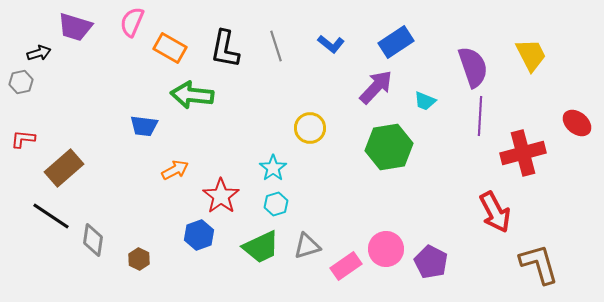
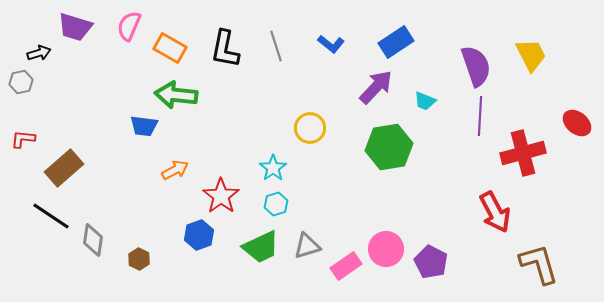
pink semicircle: moved 3 px left, 4 px down
purple semicircle: moved 3 px right, 1 px up
green arrow: moved 16 px left
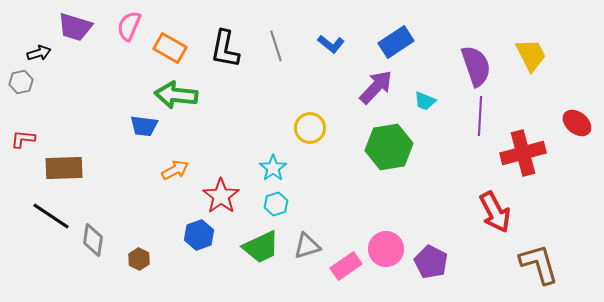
brown rectangle: rotated 39 degrees clockwise
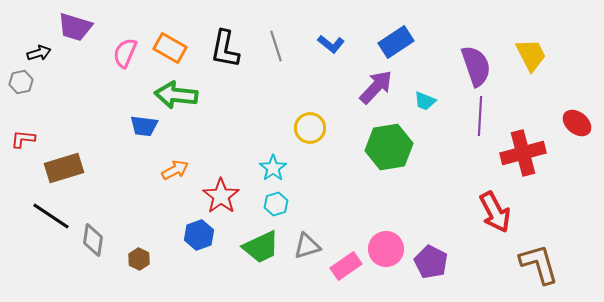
pink semicircle: moved 4 px left, 27 px down
brown rectangle: rotated 15 degrees counterclockwise
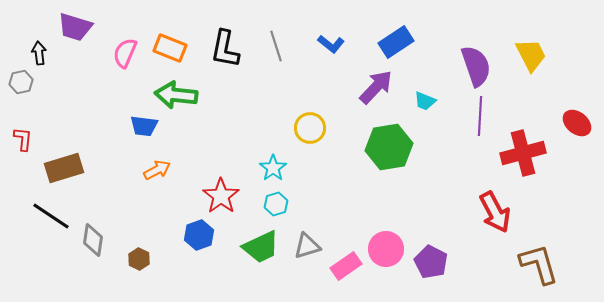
orange rectangle: rotated 8 degrees counterclockwise
black arrow: rotated 80 degrees counterclockwise
red L-shape: rotated 90 degrees clockwise
orange arrow: moved 18 px left
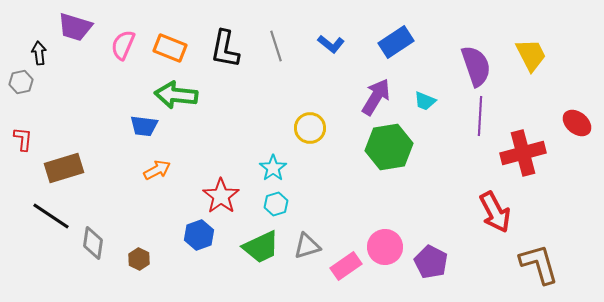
pink semicircle: moved 2 px left, 8 px up
purple arrow: moved 10 px down; rotated 12 degrees counterclockwise
gray diamond: moved 3 px down
pink circle: moved 1 px left, 2 px up
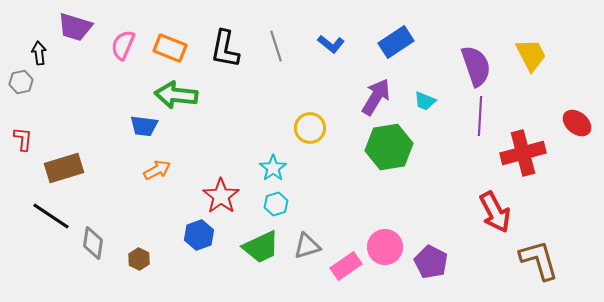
brown L-shape: moved 4 px up
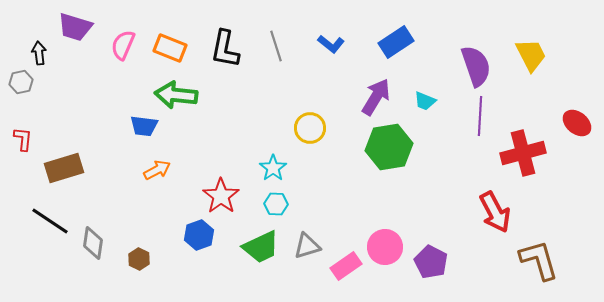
cyan hexagon: rotated 20 degrees clockwise
black line: moved 1 px left, 5 px down
